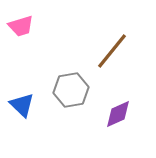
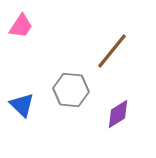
pink trapezoid: rotated 40 degrees counterclockwise
gray hexagon: rotated 16 degrees clockwise
purple diamond: rotated 8 degrees counterclockwise
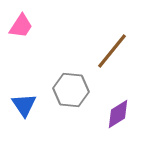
blue triangle: moved 2 px right; rotated 12 degrees clockwise
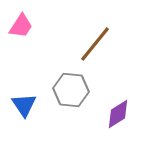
brown line: moved 17 px left, 7 px up
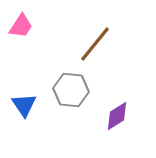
purple diamond: moved 1 px left, 2 px down
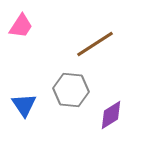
brown line: rotated 18 degrees clockwise
purple diamond: moved 6 px left, 1 px up
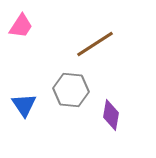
purple diamond: rotated 48 degrees counterclockwise
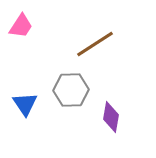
gray hexagon: rotated 8 degrees counterclockwise
blue triangle: moved 1 px right, 1 px up
purple diamond: moved 2 px down
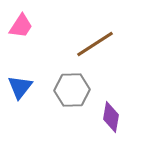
gray hexagon: moved 1 px right
blue triangle: moved 5 px left, 17 px up; rotated 12 degrees clockwise
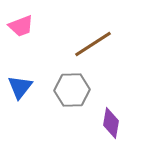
pink trapezoid: rotated 36 degrees clockwise
brown line: moved 2 px left
purple diamond: moved 6 px down
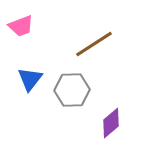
brown line: moved 1 px right
blue triangle: moved 10 px right, 8 px up
purple diamond: rotated 40 degrees clockwise
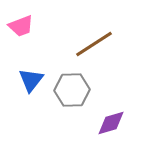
blue triangle: moved 1 px right, 1 px down
purple diamond: rotated 24 degrees clockwise
